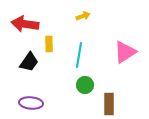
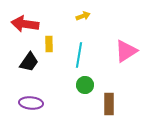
pink triangle: moved 1 px right, 1 px up
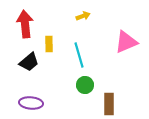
red arrow: rotated 76 degrees clockwise
pink triangle: moved 9 px up; rotated 10 degrees clockwise
cyan line: rotated 25 degrees counterclockwise
black trapezoid: rotated 15 degrees clockwise
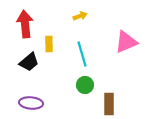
yellow arrow: moved 3 px left
cyan line: moved 3 px right, 1 px up
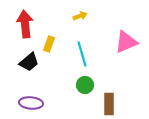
yellow rectangle: rotated 21 degrees clockwise
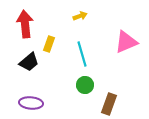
brown rectangle: rotated 20 degrees clockwise
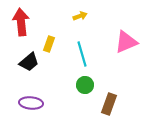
red arrow: moved 4 px left, 2 px up
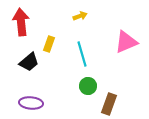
green circle: moved 3 px right, 1 px down
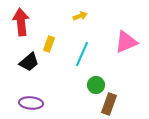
cyan line: rotated 40 degrees clockwise
green circle: moved 8 px right, 1 px up
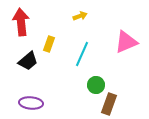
black trapezoid: moved 1 px left, 1 px up
